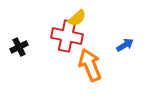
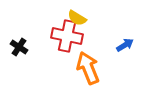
yellow semicircle: rotated 72 degrees clockwise
black cross: rotated 30 degrees counterclockwise
orange arrow: moved 2 px left, 3 px down
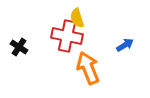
yellow semicircle: rotated 42 degrees clockwise
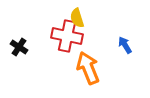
blue arrow: rotated 90 degrees counterclockwise
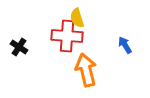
red cross: rotated 8 degrees counterclockwise
orange arrow: moved 2 px left, 2 px down; rotated 8 degrees clockwise
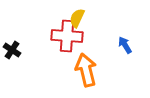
yellow semicircle: rotated 42 degrees clockwise
black cross: moved 7 px left, 3 px down
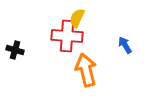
black cross: moved 3 px right; rotated 18 degrees counterclockwise
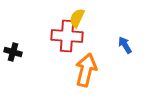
black cross: moved 2 px left, 2 px down
orange arrow: rotated 28 degrees clockwise
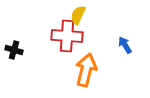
yellow semicircle: moved 1 px right, 3 px up
black cross: moved 1 px right, 2 px up
